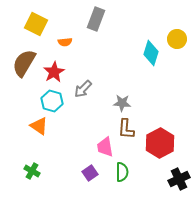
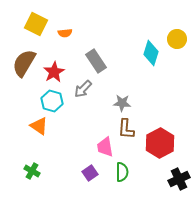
gray rectangle: moved 42 px down; rotated 55 degrees counterclockwise
orange semicircle: moved 9 px up
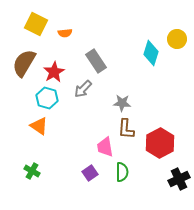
cyan hexagon: moved 5 px left, 3 px up
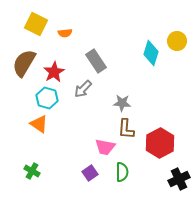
yellow circle: moved 2 px down
orange triangle: moved 2 px up
pink trapezoid: rotated 70 degrees counterclockwise
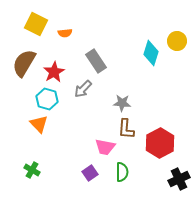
cyan hexagon: moved 1 px down
orange triangle: rotated 12 degrees clockwise
green cross: moved 1 px up
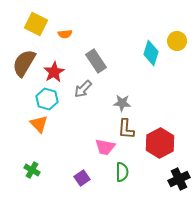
orange semicircle: moved 1 px down
purple square: moved 8 px left, 5 px down
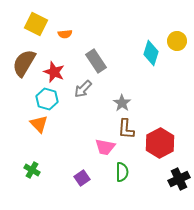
red star: rotated 20 degrees counterclockwise
gray star: rotated 30 degrees clockwise
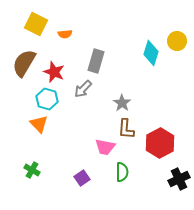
gray rectangle: rotated 50 degrees clockwise
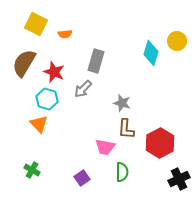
gray star: rotated 18 degrees counterclockwise
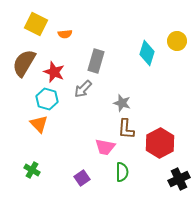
cyan diamond: moved 4 px left
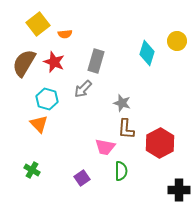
yellow square: moved 2 px right; rotated 25 degrees clockwise
red star: moved 10 px up
green semicircle: moved 1 px left, 1 px up
black cross: moved 11 px down; rotated 25 degrees clockwise
